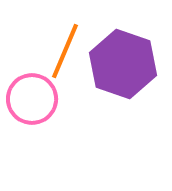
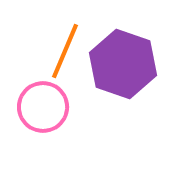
pink circle: moved 11 px right, 8 px down
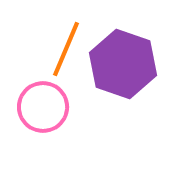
orange line: moved 1 px right, 2 px up
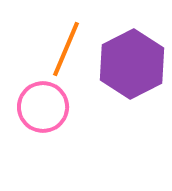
purple hexagon: moved 9 px right; rotated 14 degrees clockwise
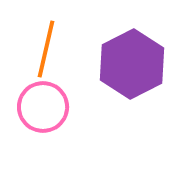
orange line: moved 20 px left; rotated 10 degrees counterclockwise
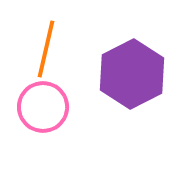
purple hexagon: moved 10 px down
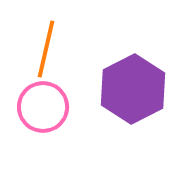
purple hexagon: moved 1 px right, 15 px down
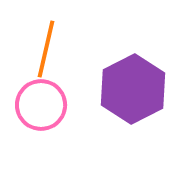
pink circle: moved 2 px left, 2 px up
